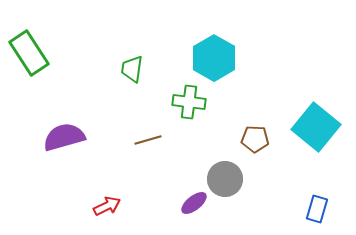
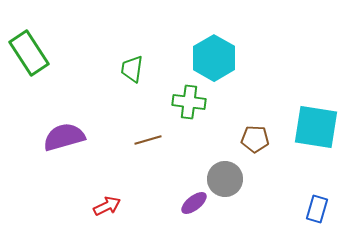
cyan square: rotated 30 degrees counterclockwise
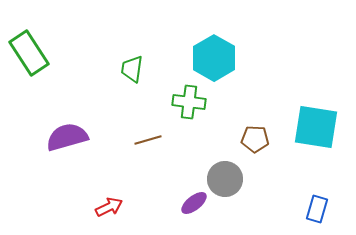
purple semicircle: moved 3 px right
red arrow: moved 2 px right, 1 px down
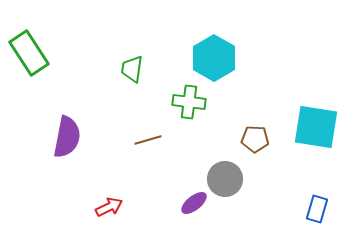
purple semicircle: rotated 117 degrees clockwise
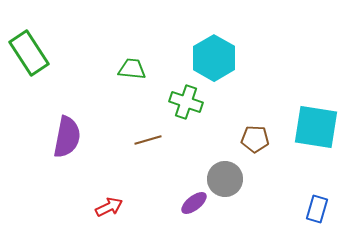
green trapezoid: rotated 88 degrees clockwise
green cross: moved 3 px left; rotated 12 degrees clockwise
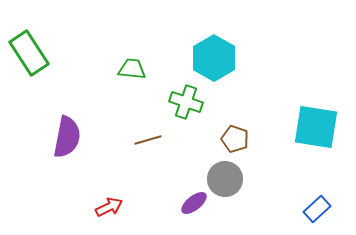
brown pentagon: moved 20 px left; rotated 16 degrees clockwise
blue rectangle: rotated 32 degrees clockwise
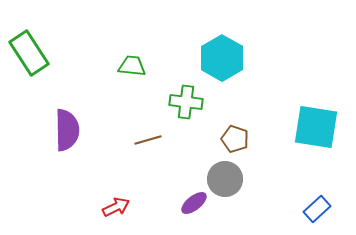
cyan hexagon: moved 8 px right
green trapezoid: moved 3 px up
green cross: rotated 12 degrees counterclockwise
purple semicircle: moved 7 px up; rotated 12 degrees counterclockwise
red arrow: moved 7 px right
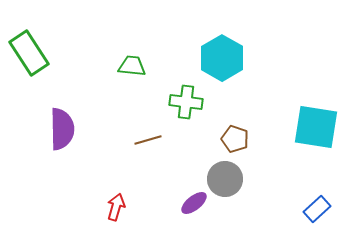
purple semicircle: moved 5 px left, 1 px up
red arrow: rotated 48 degrees counterclockwise
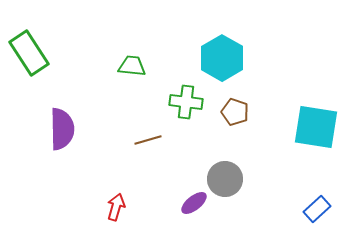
brown pentagon: moved 27 px up
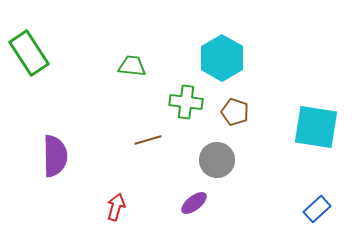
purple semicircle: moved 7 px left, 27 px down
gray circle: moved 8 px left, 19 px up
